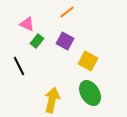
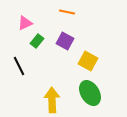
orange line: rotated 49 degrees clockwise
pink triangle: moved 2 px left, 1 px up; rotated 49 degrees counterclockwise
yellow arrow: rotated 15 degrees counterclockwise
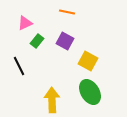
green ellipse: moved 1 px up
